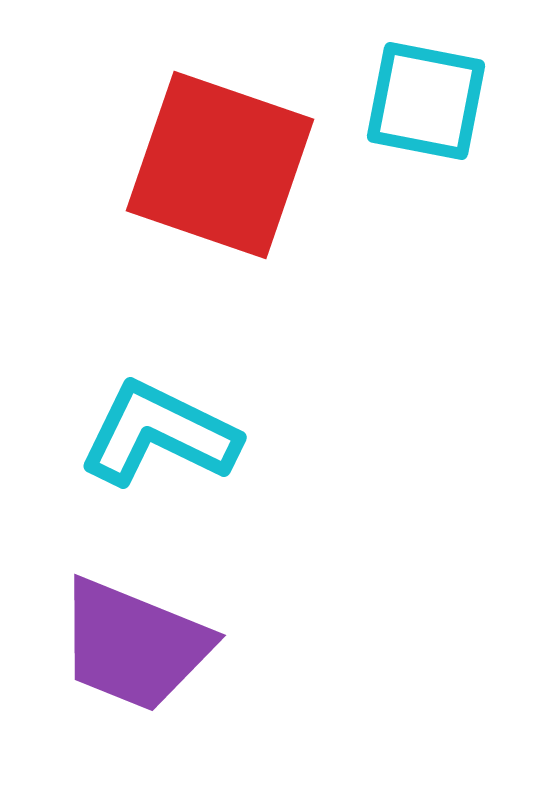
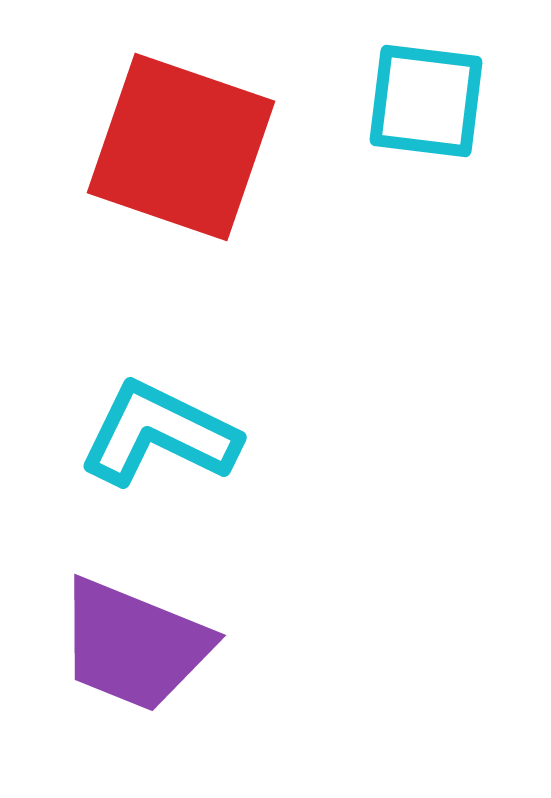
cyan square: rotated 4 degrees counterclockwise
red square: moved 39 px left, 18 px up
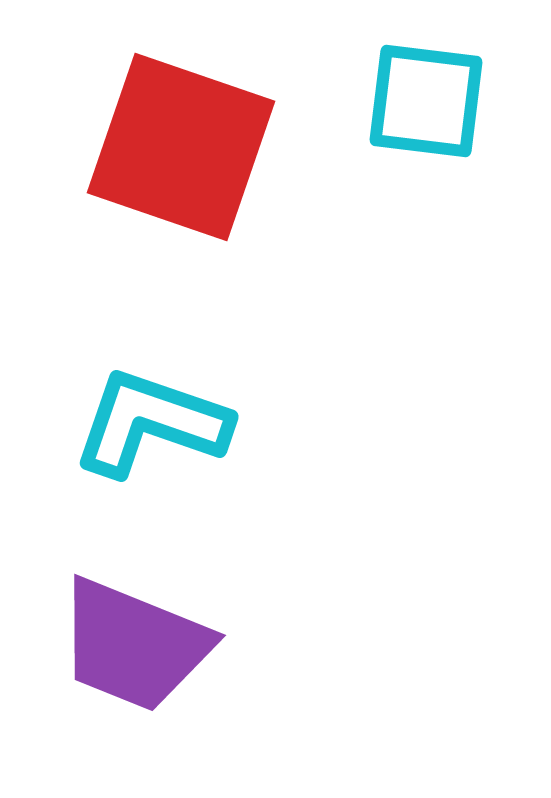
cyan L-shape: moved 8 px left, 11 px up; rotated 7 degrees counterclockwise
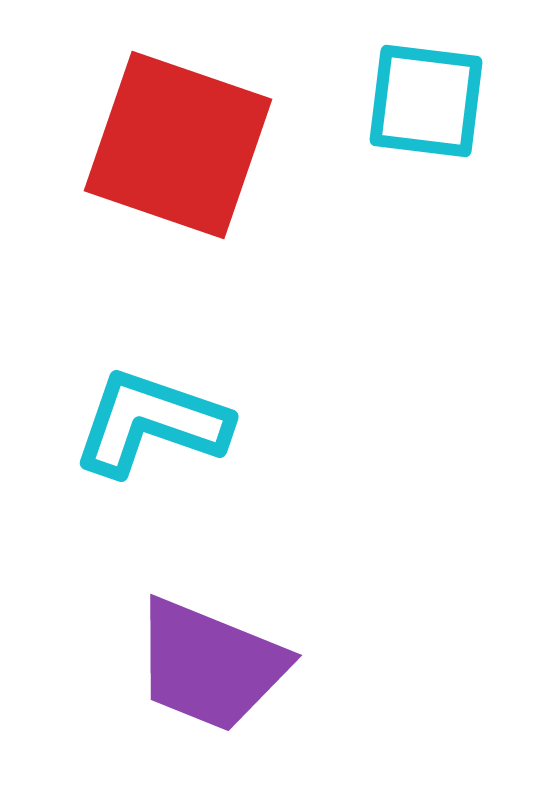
red square: moved 3 px left, 2 px up
purple trapezoid: moved 76 px right, 20 px down
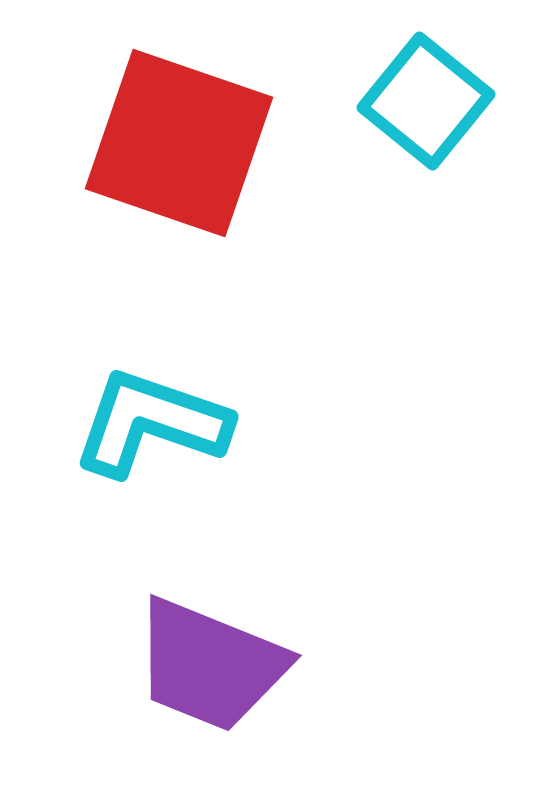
cyan square: rotated 32 degrees clockwise
red square: moved 1 px right, 2 px up
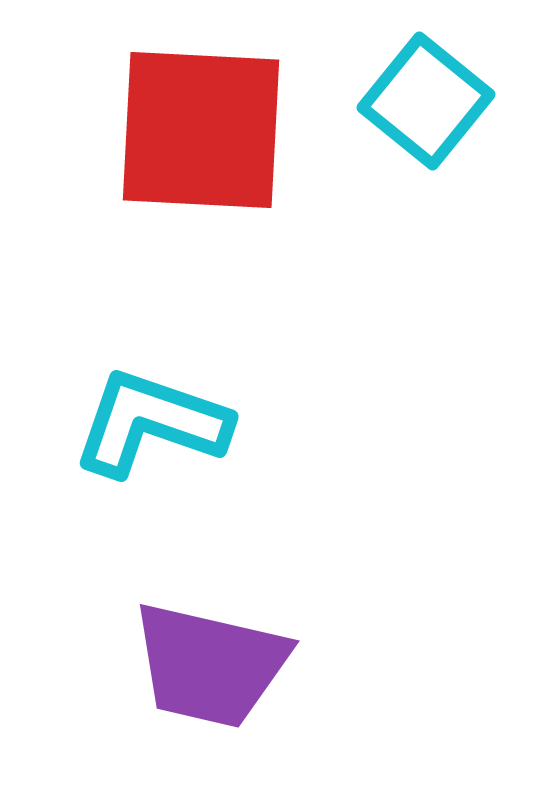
red square: moved 22 px right, 13 px up; rotated 16 degrees counterclockwise
purple trapezoid: rotated 9 degrees counterclockwise
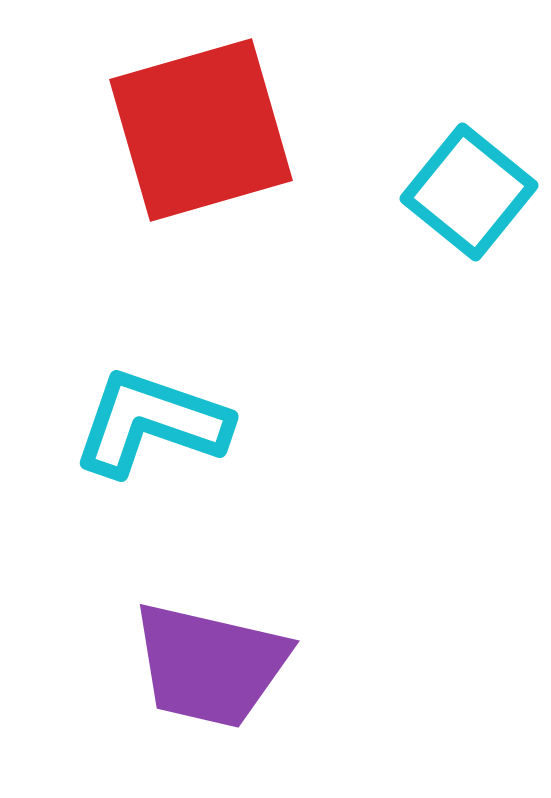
cyan square: moved 43 px right, 91 px down
red square: rotated 19 degrees counterclockwise
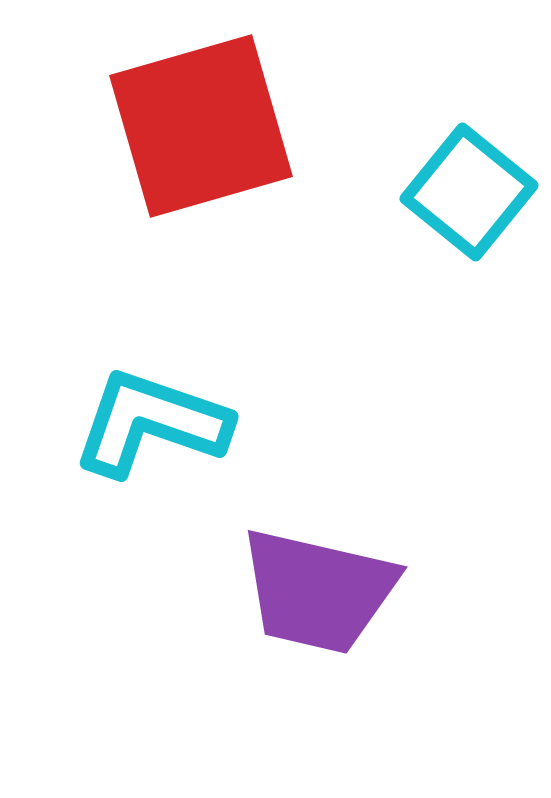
red square: moved 4 px up
purple trapezoid: moved 108 px right, 74 px up
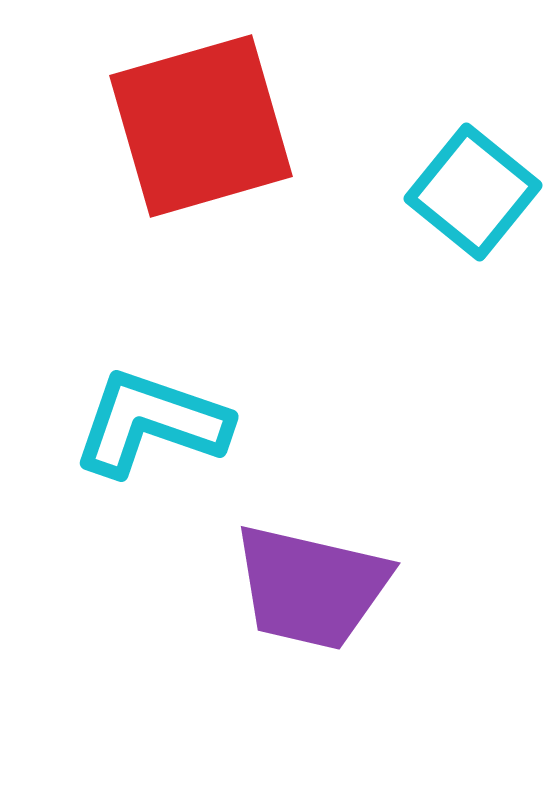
cyan square: moved 4 px right
purple trapezoid: moved 7 px left, 4 px up
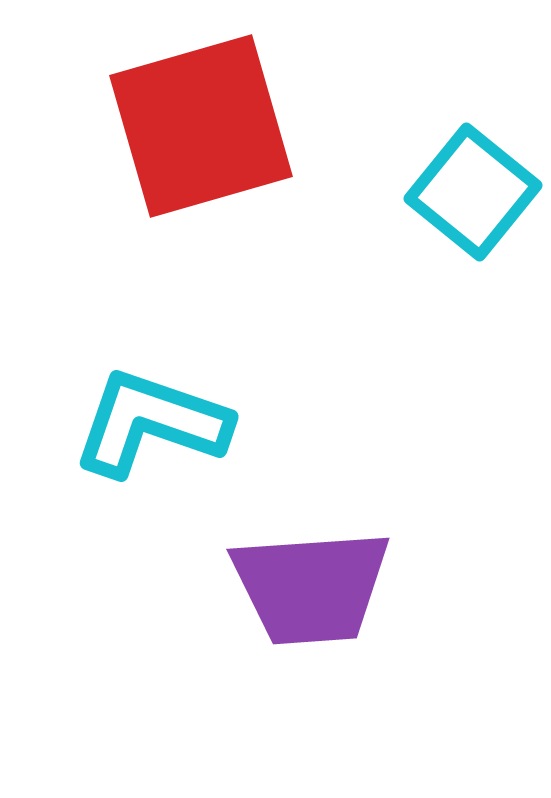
purple trapezoid: rotated 17 degrees counterclockwise
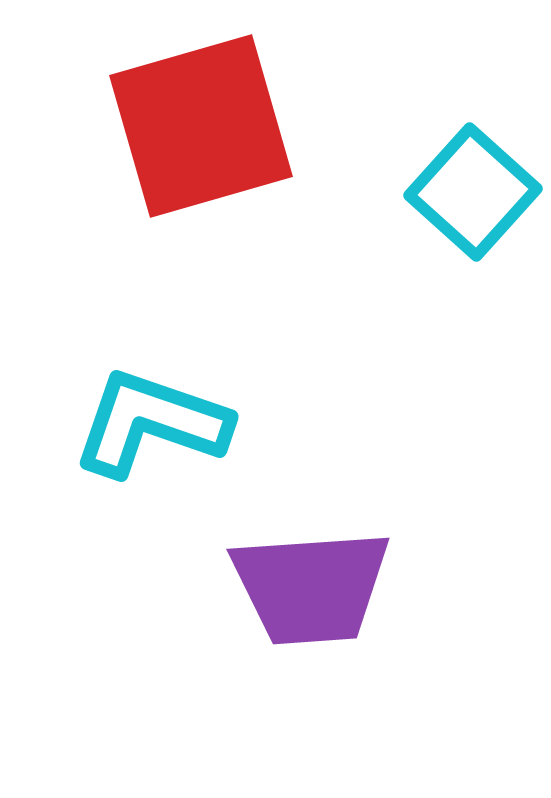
cyan square: rotated 3 degrees clockwise
